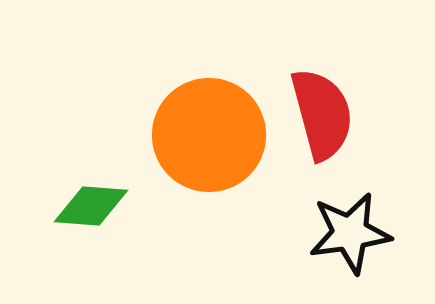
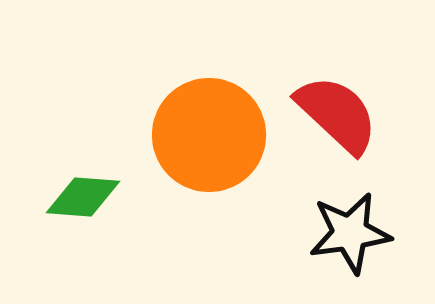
red semicircle: moved 15 px right; rotated 32 degrees counterclockwise
green diamond: moved 8 px left, 9 px up
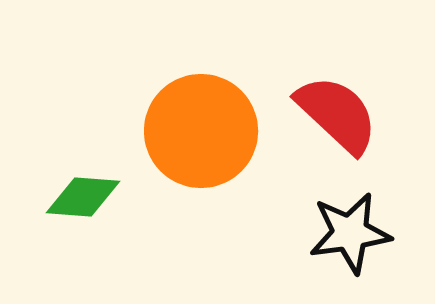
orange circle: moved 8 px left, 4 px up
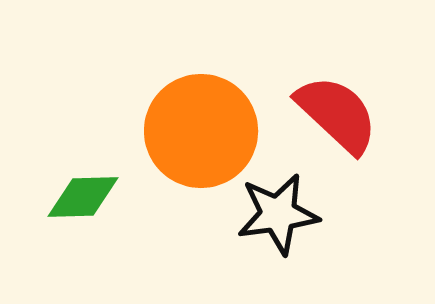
green diamond: rotated 6 degrees counterclockwise
black star: moved 72 px left, 19 px up
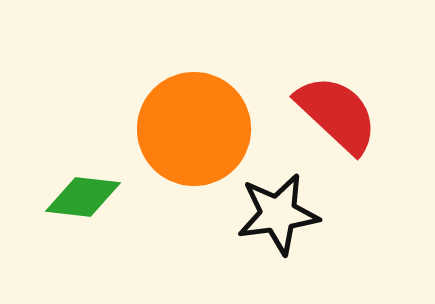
orange circle: moved 7 px left, 2 px up
green diamond: rotated 8 degrees clockwise
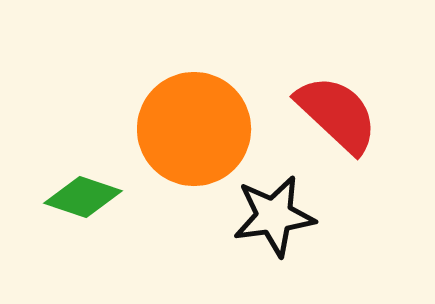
green diamond: rotated 12 degrees clockwise
black star: moved 4 px left, 2 px down
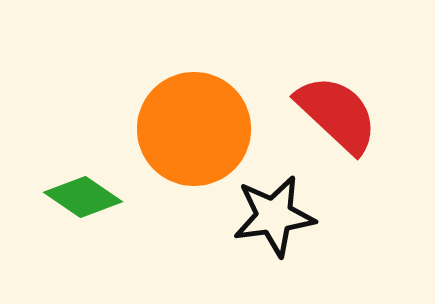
green diamond: rotated 16 degrees clockwise
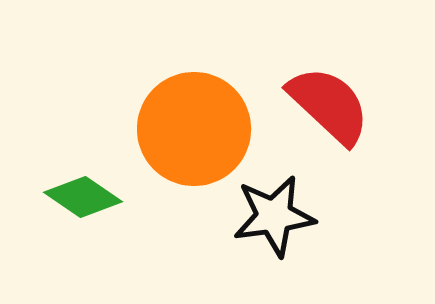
red semicircle: moved 8 px left, 9 px up
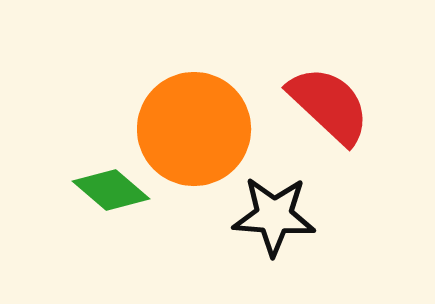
green diamond: moved 28 px right, 7 px up; rotated 6 degrees clockwise
black star: rotated 12 degrees clockwise
